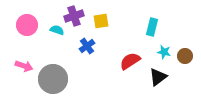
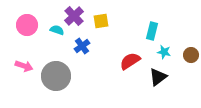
purple cross: rotated 24 degrees counterclockwise
cyan rectangle: moved 4 px down
blue cross: moved 5 px left
brown circle: moved 6 px right, 1 px up
gray circle: moved 3 px right, 3 px up
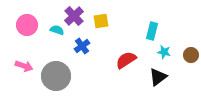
red semicircle: moved 4 px left, 1 px up
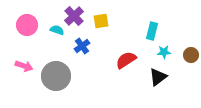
cyan star: rotated 16 degrees counterclockwise
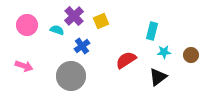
yellow square: rotated 14 degrees counterclockwise
gray circle: moved 15 px right
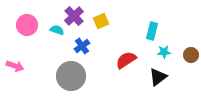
pink arrow: moved 9 px left
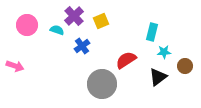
cyan rectangle: moved 1 px down
brown circle: moved 6 px left, 11 px down
gray circle: moved 31 px right, 8 px down
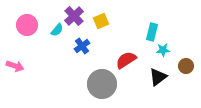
cyan semicircle: rotated 112 degrees clockwise
cyan star: moved 1 px left, 2 px up
brown circle: moved 1 px right
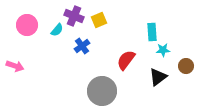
purple cross: rotated 24 degrees counterclockwise
yellow square: moved 2 px left, 1 px up
cyan rectangle: rotated 18 degrees counterclockwise
red semicircle: rotated 20 degrees counterclockwise
gray circle: moved 7 px down
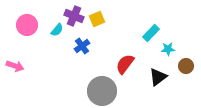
yellow square: moved 2 px left, 1 px up
cyan rectangle: moved 1 px left, 1 px down; rotated 48 degrees clockwise
cyan star: moved 5 px right, 1 px up
red semicircle: moved 1 px left, 4 px down
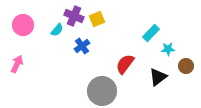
pink circle: moved 4 px left
pink arrow: moved 2 px right, 2 px up; rotated 84 degrees counterclockwise
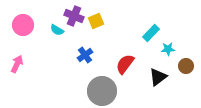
yellow square: moved 1 px left, 2 px down
cyan semicircle: rotated 80 degrees clockwise
blue cross: moved 3 px right, 9 px down
